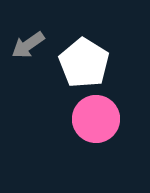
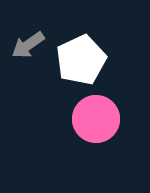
white pentagon: moved 3 px left, 3 px up; rotated 15 degrees clockwise
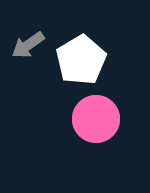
white pentagon: rotated 6 degrees counterclockwise
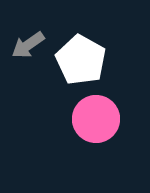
white pentagon: rotated 12 degrees counterclockwise
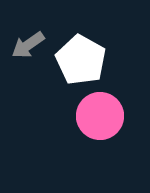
pink circle: moved 4 px right, 3 px up
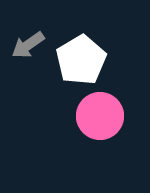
white pentagon: rotated 12 degrees clockwise
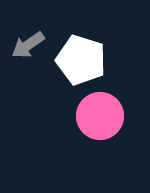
white pentagon: rotated 24 degrees counterclockwise
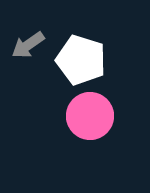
pink circle: moved 10 px left
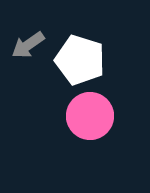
white pentagon: moved 1 px left
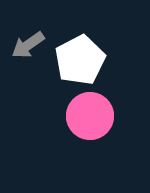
white pentagon: rotated 27 degrees clockwise
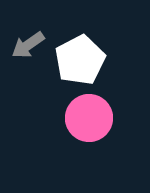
pink circle: moved 1 px left, 2 px down
